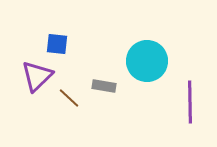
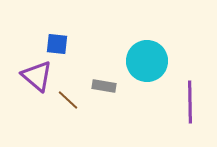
purple triangle: rotated 36 degrees counterclockwise
brown line: moved 1 px left, 2 px down
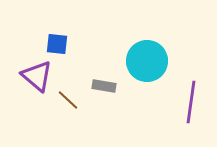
purple line: moved 1 px right; rotated 9 degrees clockwise
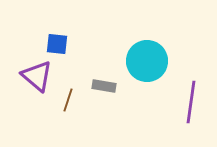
brown line: rotated 65 degrees clockwise
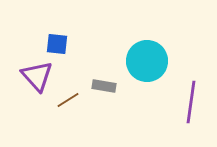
purple triangle: rotated 8 degrees clockwise
brown line: rotated 40 degrees clockwise
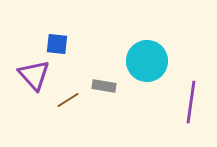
purple triangle: moved 3 px left, 1 px up
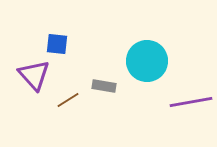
purple line: rotated 72 degrees clockwise
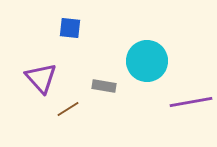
blue square: moved 13 px right, 16 px up
purple triangle: moved 7 px right, 3 px down
brown line: moved 9 px down
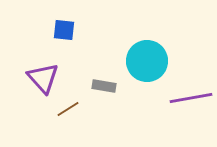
blue square: moved 6 px left, 2 px down
purple triangle: moved 2 px right
purple line: moved 4 px up
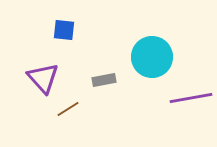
cyan circle: moved 5 px right, 4 px up
gray rectangle: moved 6 px up; rotated 20 degrees counterclockwise
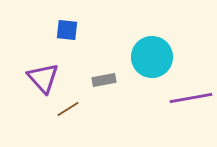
blue square: moved 3 px right
